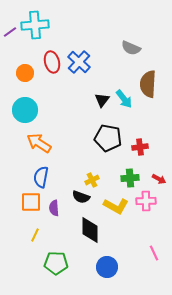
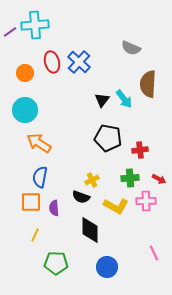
red cross: moved 3 px down
blue semicircle: moved 1 px left
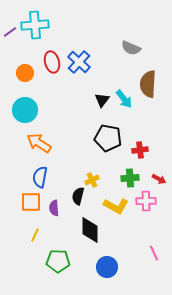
black semicircle: moved 3 px left, 1 px up; rotated 84 degrees clockwise
green pentagon: moved 2 px right, 2 px up
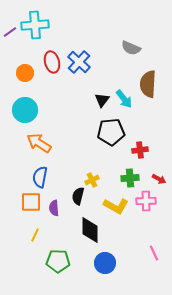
black pentagon: moved 3 px right, 6 px up; rotated 16 degrees counterclockwise
blue circle: moved 2 px left, 4 px up
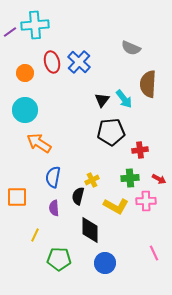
blue semicircle: moved 13 px right
orange square: moved 14 px left, 5 px up
green pentagon: moved 1 px right, 2 px up
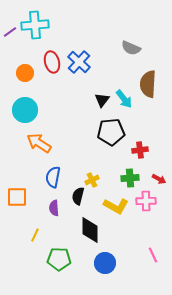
pink line: moved 1 px left, 2 px down
